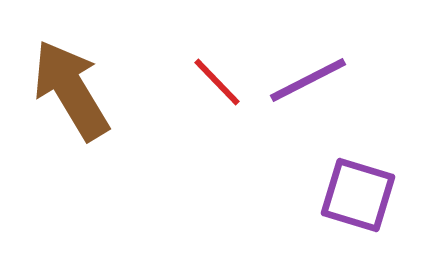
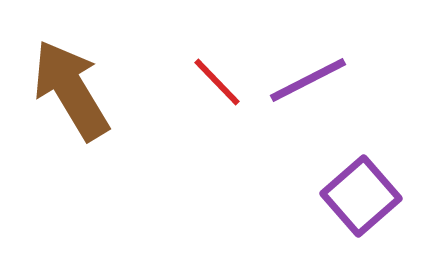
purple square: moved 3 px right, 1 px down; rotated 32 degrees clockwise
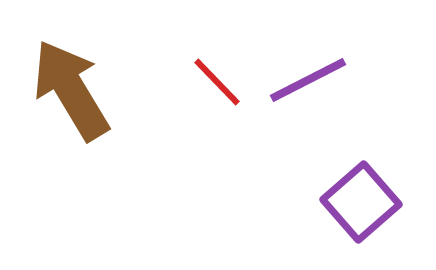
purple square: moved 6 px down
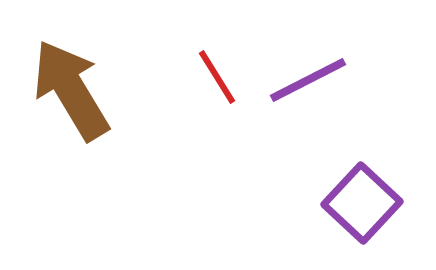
red line: moved 5 px up; rotated 12 degrees clockwise
purple square: moved 1 px right, 1 px down; rotated 6 degrees counterclockwise
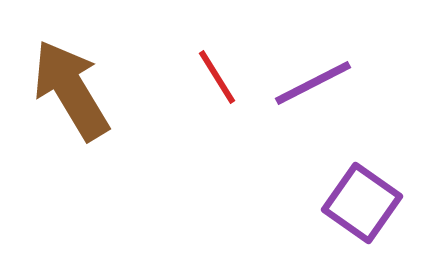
purple line: moved 5 px right, 3 px down
purple square: rotated 8 degrees counterclockwise
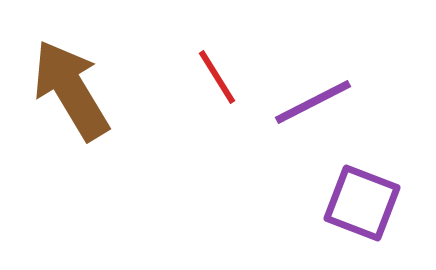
purple line: moved 19 px down
purple square: rotated 14 degrees counterclockwise
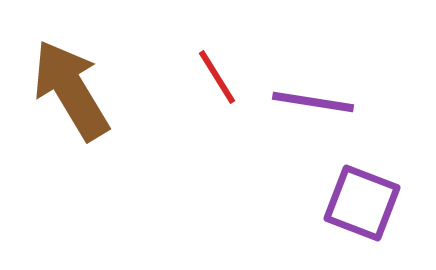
purple line: rotated 36 degrees clockwise
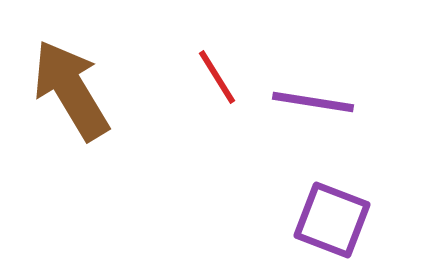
purple square: moved 30 px left, 17 px down
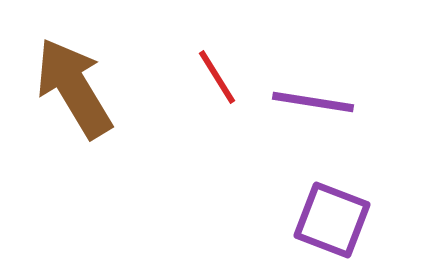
brown arrow: moved 3 px right, 2 px up
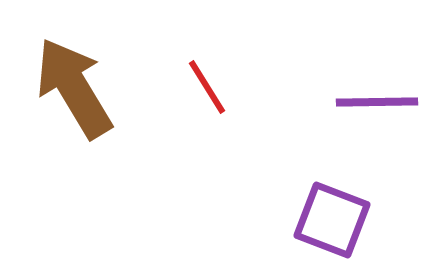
red line: moved 10 px left, 10 px down
purple line: moved 64 px right; rotated 10 degrees counterclockwise
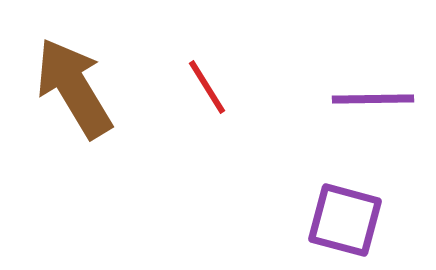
purple line: moved 4 px left, 3 px up
purple square: moved 13 px right; rotated 6 degrees counterclockwise
